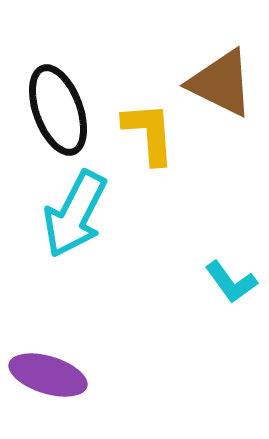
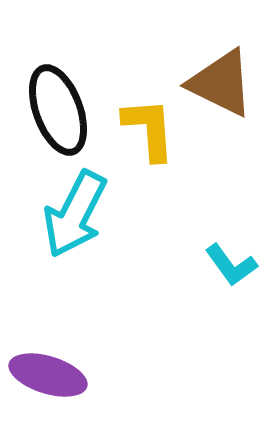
yellow L-shape: moved 4 px up
cyan L-shape: moved 17 px up
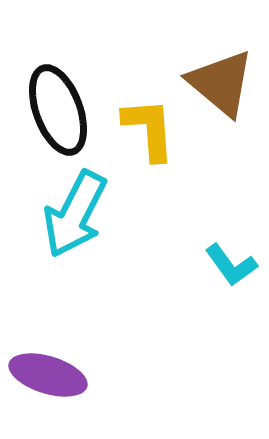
brown triangle: rotated 14 degrees clockwise
